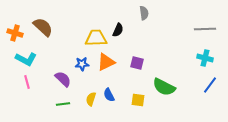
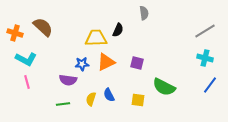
gray line: moved 2 px down; rotated 30 degrees counterclockwise
purple semicircle: moved 5 px right, 1 px down; rotated 144 degrees clockwise
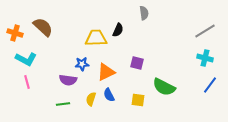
orange triangle: moved 10 px down
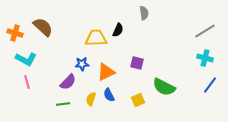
purple semicircle: moved 2 px down; rotated 54 degrees counterclockwise
yellow square: rotated 32 degrees counterclockwise
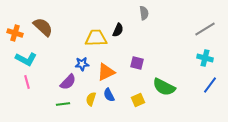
gray line: moved 2 px up
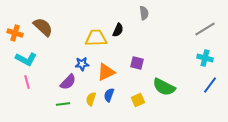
blue semicircle: rotated 48 degrees clockwise
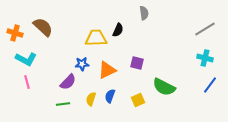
orange triangle: moved 1 px right, 2 px up
blue semicircle: moved 1 px right, 1 px down
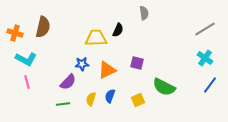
brown semicircle: rotated 60 degrees clockwise
cyan cross: rotated 21 degrees clockwise
